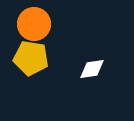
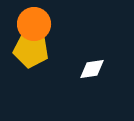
yellow pentagon: moved 8 px up
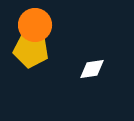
orange circle: moved 1 px right, 1 px down
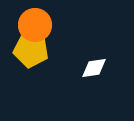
white diamond: moved 2 px right, 1 px up
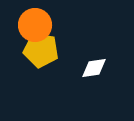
yellow pentagon: moved 10 px right
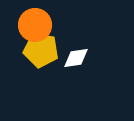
white diamond: moved 18 px left, 10 px up
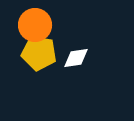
yellow pentagon: moved 2 px left, 3 px down
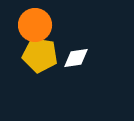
yellow pentagon: moved 1 px right, 2 px down
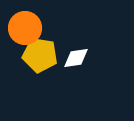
orange circle: moved 10 px left, 3 px down
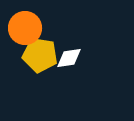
white diamond: moved 7 px left
